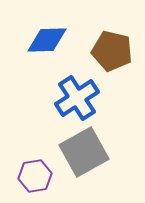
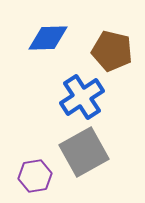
blue diamond: moved 1 px right, 2 px up
blue cross: moved 5 px right, 1 px up
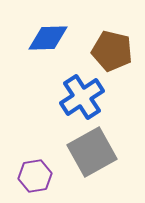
gray square: moved 8 px right
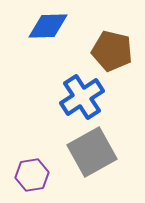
blue diamond: moved 12 px up
purple hexagon: moved 3 px left, 1 px up
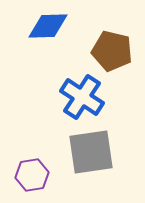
blue cross: rotated 24 degrees counterclockwise
gray square: moved 1 px left; rotated 21 degrees clockwise
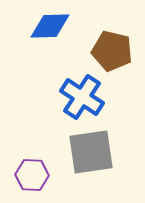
blue diamond: moved 2 px right
purple hexagon: rotated 12 degrees clockwise
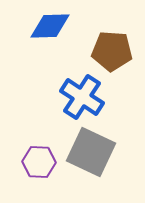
brown pentagon: rotated 9 degrees counterclockwise
gray square: rotated 33 degrees clockwise
purple hexagon: moved 7 px right, 13 px up
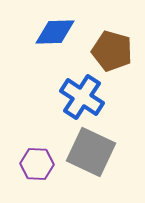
blue diamond: moved 5 px right, 6 px down
brown pentagon: rotated 12 degrees clockwise
purple hexagon: moved 2 px left, 2 px down
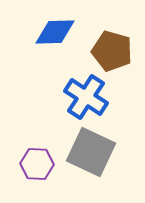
blue cross: moved 4 px right
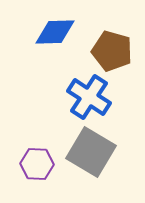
blue cross: moved 3 px right
gray square: rotated 6 degrees clockwise
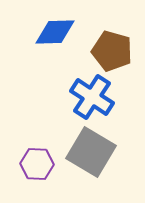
blue cross: moved 3 px right
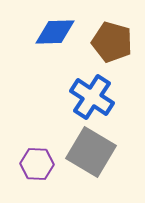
brown pentagon: moved 9 px up
